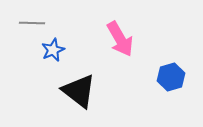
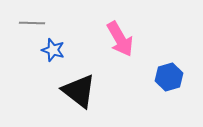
blue star: rotated 30 degrees counterclockwise
blue hexagon: moved 2 px left
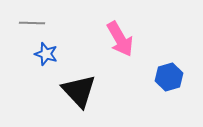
blue star: moved 7 px left, 4 px down
black triangle: rotated 9 degrees clockwise
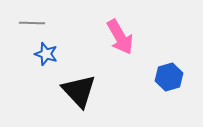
pink arrow: moved 2 px up
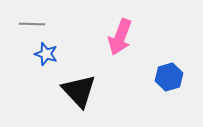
gray line: moved 1 px down
pink arrow: rotated 51 degrees clockwise
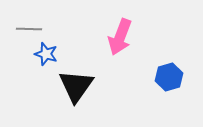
gray line: moved 3 px left, 5 px down
black triangle: moved 3 px left, 5 px up; rotated 18 degrees clockwise
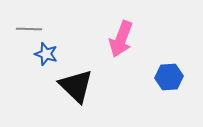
pink arrow: moved 1 px right, 2 px down
blue hexagon: rotated 12 degrees clockwise
black triangle: rotated 21 degrees counterclockwise
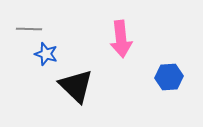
pink arrow: rotated 27 degrees counterclockwise
